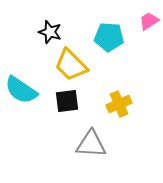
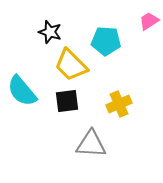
cyan pentagon: moved 3 px left, 4 px down
cyan semicircle: moved 1 px right, 1 px down; rotated 16 degrees clockwise
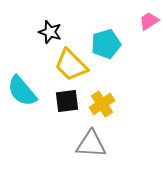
cyan pentagon: moved 3 px down; rotated 20 degrees counterclockwise
yellow cross: moved 17 px left; rotated 10 degrees counterclockwise
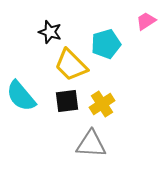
pink trapezoid: moved 3 px left
cyan semicircle: moved 1 px left, 5 px down
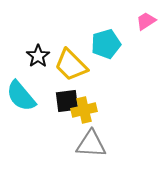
black star: moved 12 px left, 24 px down; rotated 20 degrees clockwise
yellow cross: moved 18 px left, 6 px down; rotated 20 degrees clockwise
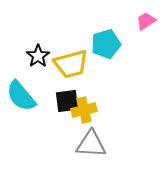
yellow trapezoid: moved 1 px up; rotated 60 degrees counterclockwise
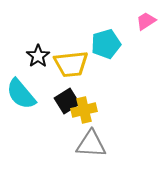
yellow trapezoid: rotated 9 degrees clockwise
cyan semicircle: moved 2 px up
black square: rotated 25 degrees counterclockwise
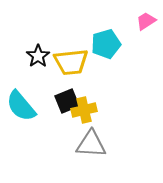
yellow trapezoid: moved 2 px up
cyan semicircle: moved 12 px down
black square: rotated 10 degrees clockwise
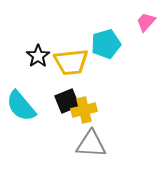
pink trapezoid: moved 1 px down; rotated 15 degrees counterclockwise
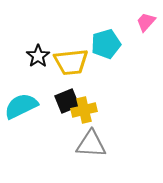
cyan semicircle: rotated 104 degrees clockwise
